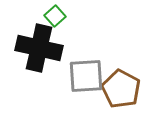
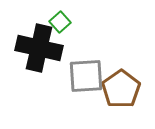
green square: moved 5 px right, 6 px down
brown pentagon: rotated 9 degrees clockwise
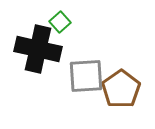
black cross: moved 1 px left, 1 px down
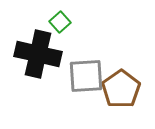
black cross: moved 5 px down
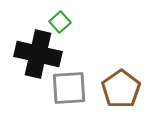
gray square: moved 17 px left, 12 px down
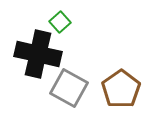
gray square: rotated 33 degrees clockwise
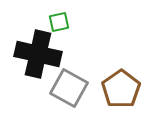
green square: moved 1 px left; rotated 30 degrees clockwise
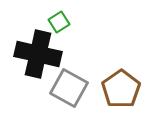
green square: rotated 20 degrees counterclockwise
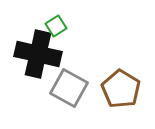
green square: moved 3 px left, 4 px down
brown pentagon: rotated 6 degrees counterclockwise
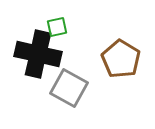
green square: moved 1 px right, 1 px down; rotated 20 degrees clockwise
brown pentagon: moved 30 px up
